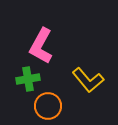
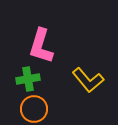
pink L-shape: rotated 12 degrees counterclockwise
orange circle: moved 14 px left, 3 px down
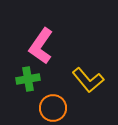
pink L-shape: rotated 18 degrees clockwise
orange circle: moved 19 px right, 1 px up
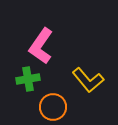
orange circle: moved 1 px up
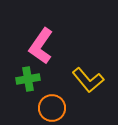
orange circle: moved 1 px left, 1 px down
